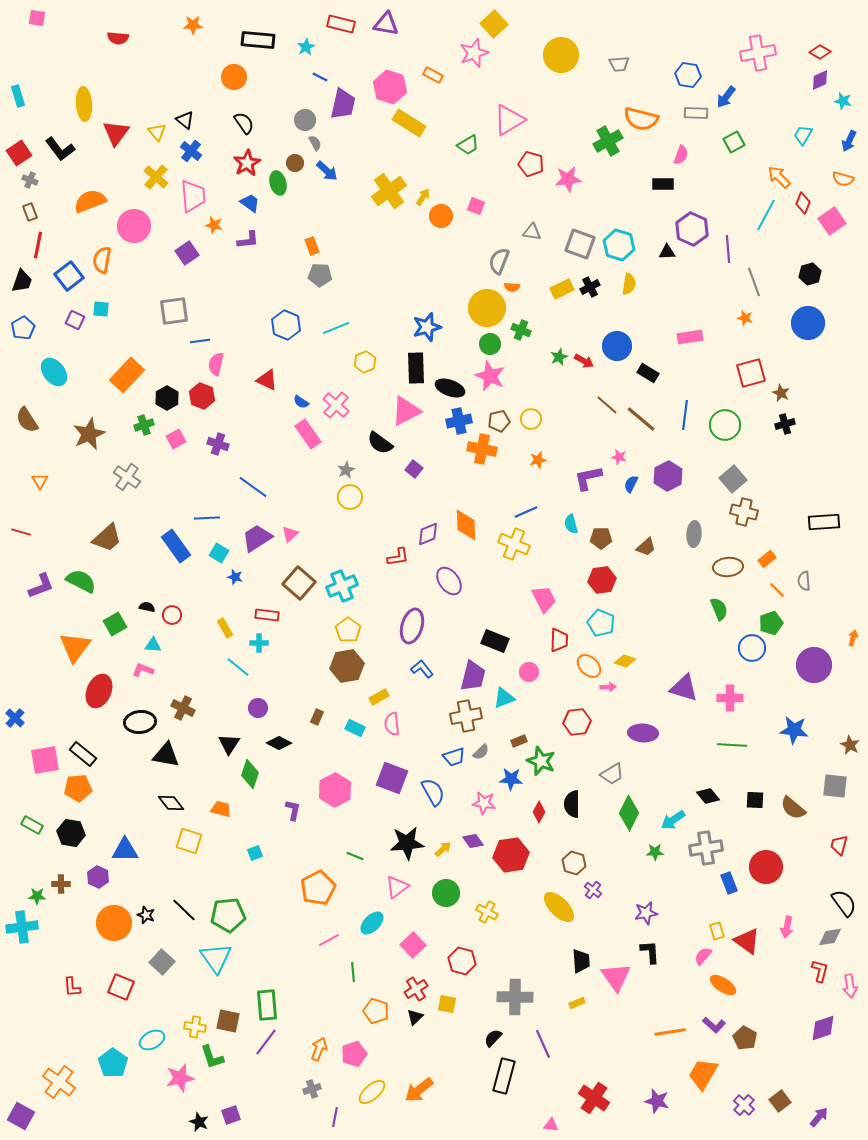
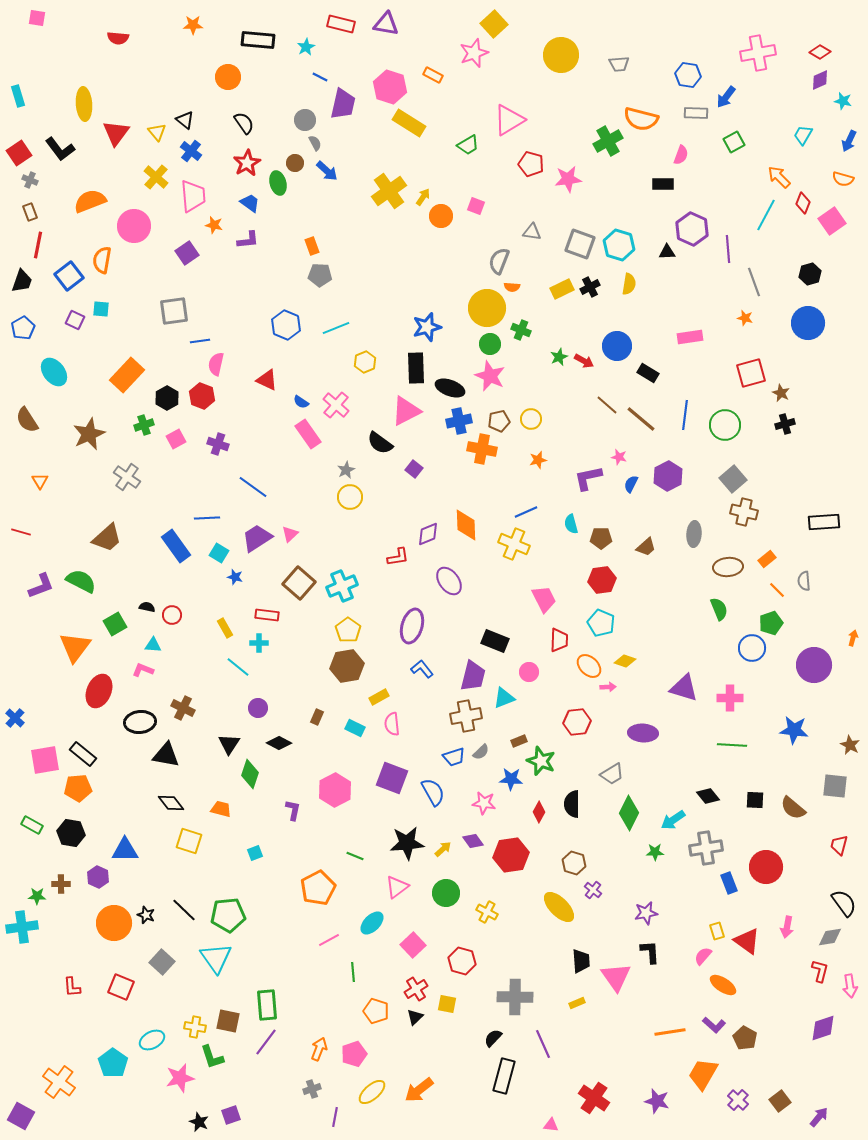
orange circle at (234, 77): moved 6 px left
purple cross at (744, 1105): moved 6 px left, 5 px up
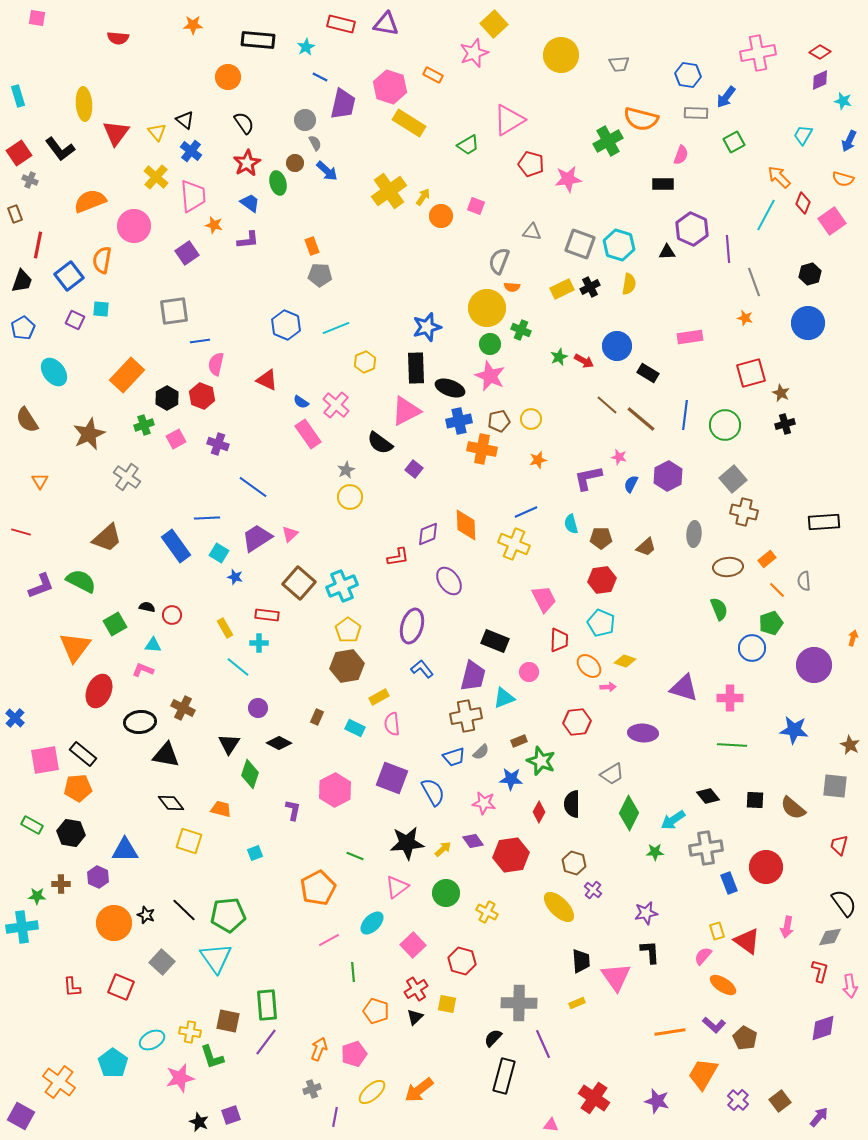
brown rectangle at (30, 212): moved 15 px left, 2 px down
gray cross at (515, 997): moved 4 px right, 6 px down
yellow cross at (195, 1027): moved 5 px left, 5 px down
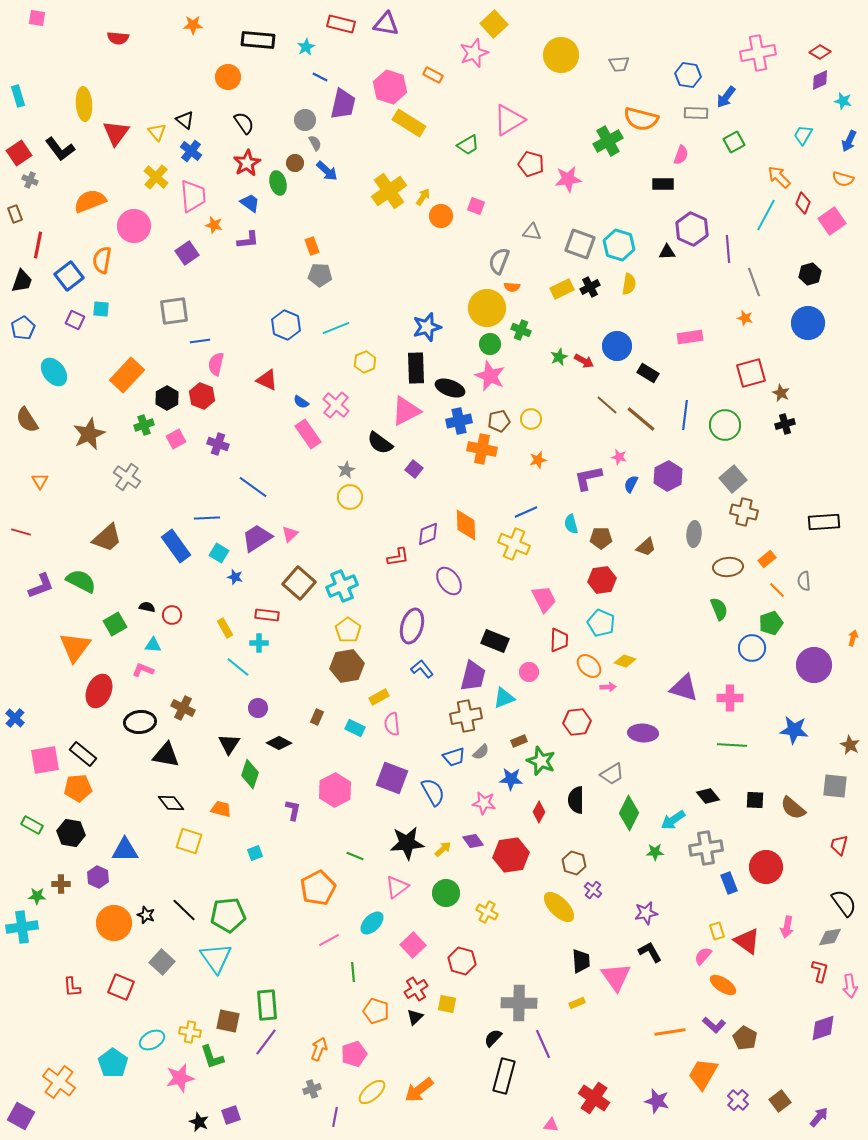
black semicircle at (572, 804): moved 4 px right, 4 px up
black L-shape at (650, 952): rotated 25 degrees counterclockwise
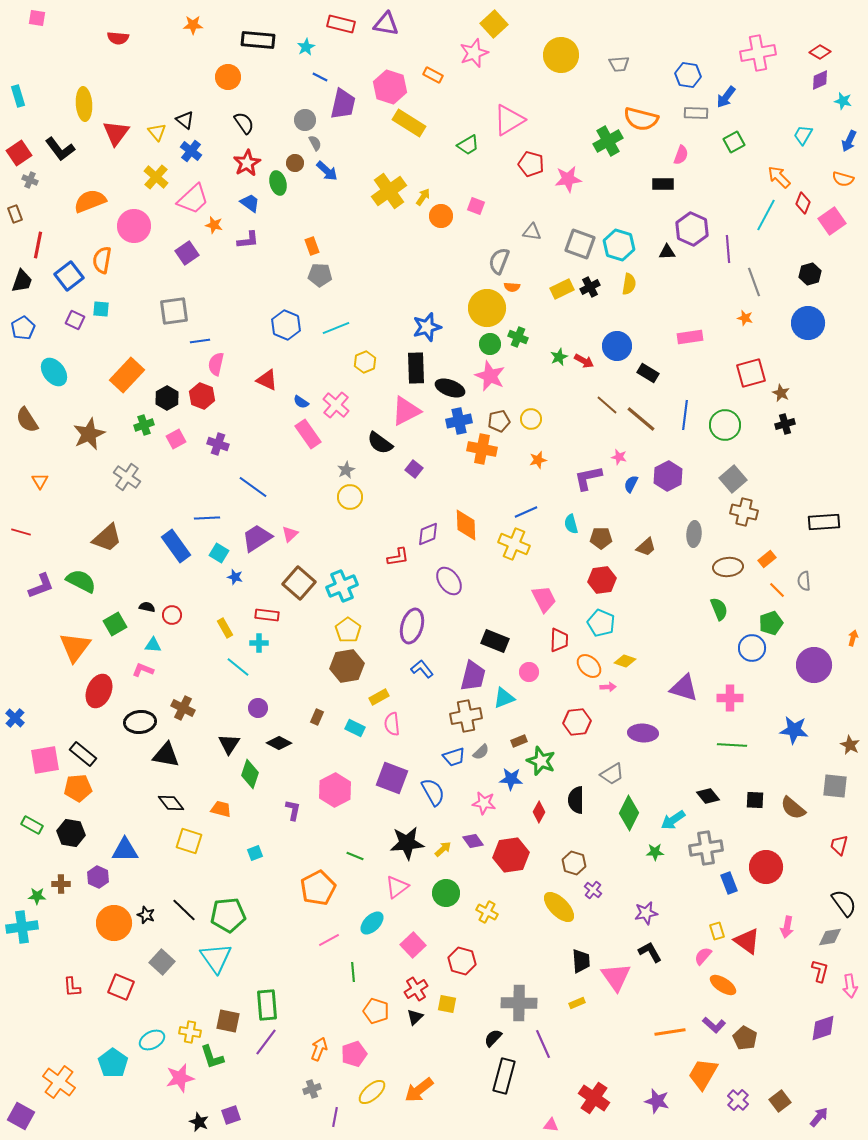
pink trapezoid at (193, 196): moved 3 px down; rotated 52 degrees clockwise
green cross at (521, 330): moved 3 px left, 7 px down
